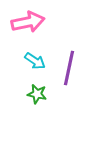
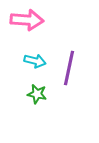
pink arrow: moved 1 px left, 2 px up; rotated 16 degrees clockwise
cyan arrow: rotated 20 degrees counterclockwise
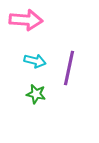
pink arrow: moved 1 px left
green star: moved 1 px left
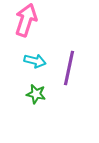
pink arrow: rotated 76 degrees counterclockwise
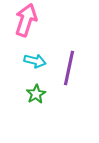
green star: rotated 30 degrees clockwise
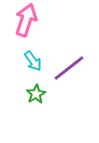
cyan arrow: moved 2 px left; rotated 40 degrees clockwise
purple line: rotated 40 degrees clockwise
